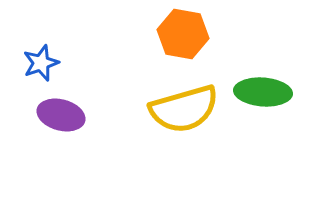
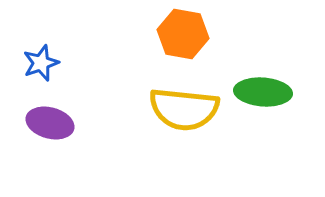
yellow semicircle: rotated 22 degrees clockwise
purple ellipse: moved 11 px left, 8 px down
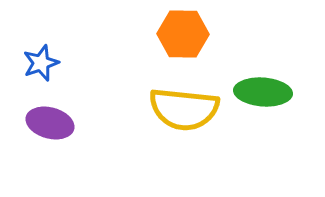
orange hexagon: rotated 9 degrees counterclockwise
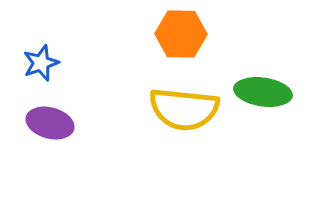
orange hexagon: moved 2 px left
green ellipse: rotated 4 degrees clockwise
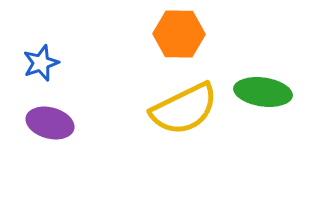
orange hexagon: moved 2 px left
yellow semicircle: rotated 32 degrees counterclockwise
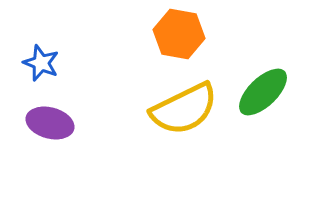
orange hexagon: rotated 9 degrees clockwise
blue star: rotated 30 degrees counterclockwise
green ellipse: rotated 52 degrees counterclockwise
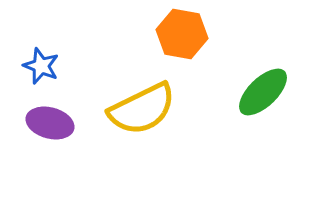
orange hexagon: moved 3 px right
blue star: moved 3 px down
yellow semicircle: moved 42 px left
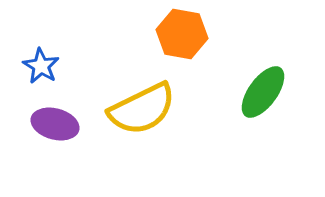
blue star: rotated 9 degrees clockwise
green ellipse: rotated 10 degrees counterclockwise
purple ellipse: moved 5 px right, 1 px down
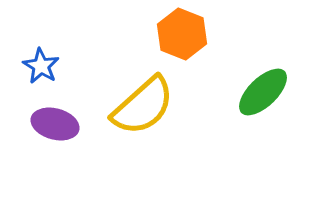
orange hexagon: rotated 12 degrees clockwise
green ellipse: rotated 10 degrees clockwise
yellow semicircle: moved 1 px right, 3 px up; rotated 16 degrees counterclockwise
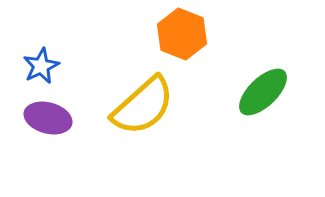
blue star: rotated 15 degrees clockwise
purple ellipse: moved 7 px left, 6 px up
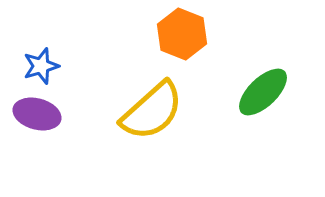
blue star: rotated 9 degrees clockwise
yellow semicircle: moved 9 px right, 5 px down
purple ellipse: moved 11 px left, 4 px up
